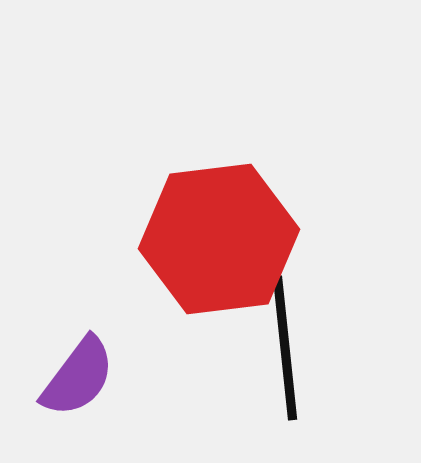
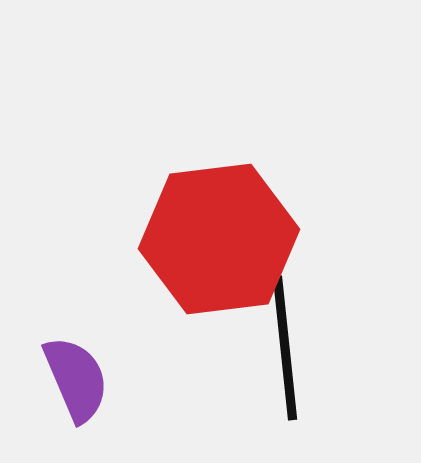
purple semicircle: moved 2 px left, 2 px down; rotated 60 degrees counterclockwise
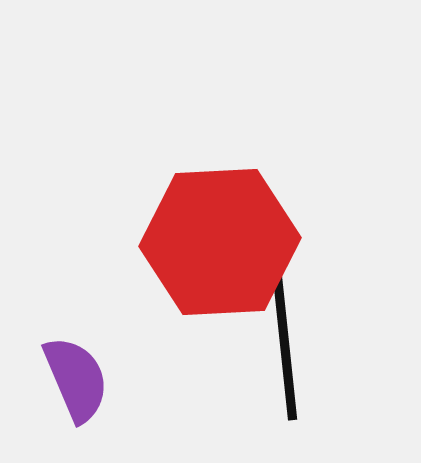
red hexagon: moved 1 px right, 3 px down; rotated 4 degrees clockwise
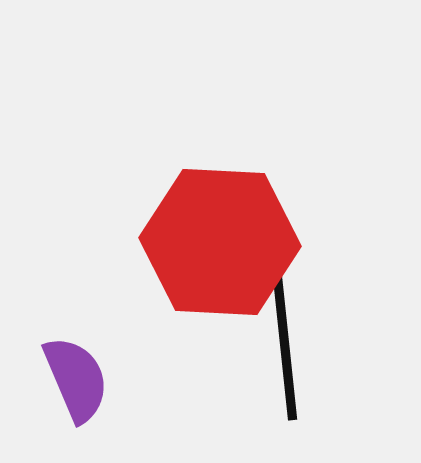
red hexagon: rotated 6 degrees clockwise
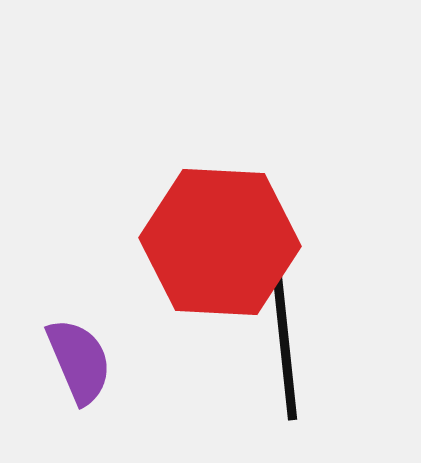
purple semicircle: moved 3 px right, 18 px up
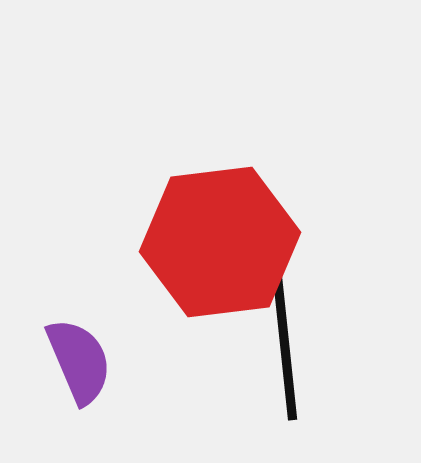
red hexagon: rotated 10 degrees counterclockwise
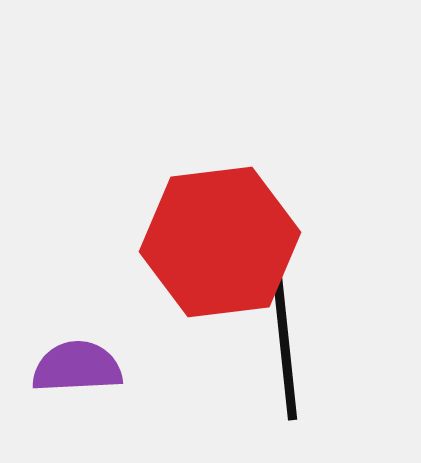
purple semicircle: moved 2 px left, 6 px down; rotated 70 degrees counterclockwise
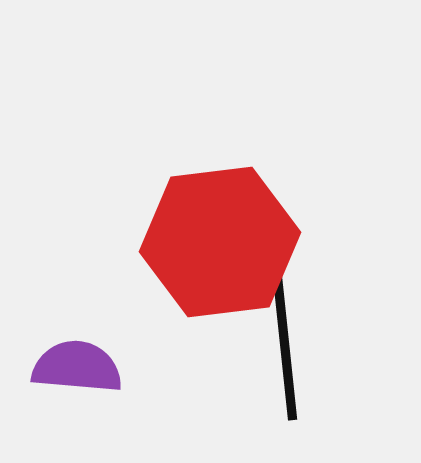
purple semicircle: rotated 8 degrees clockwise
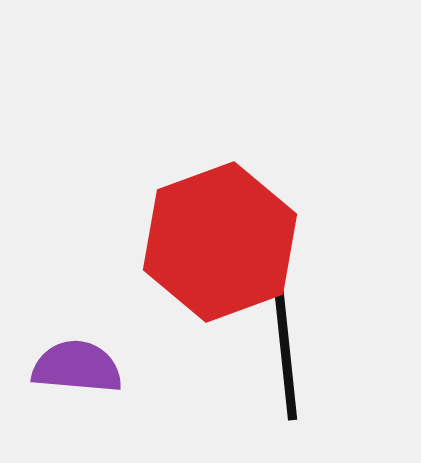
red hexagon: rotated 13 degrees counterclockwise
